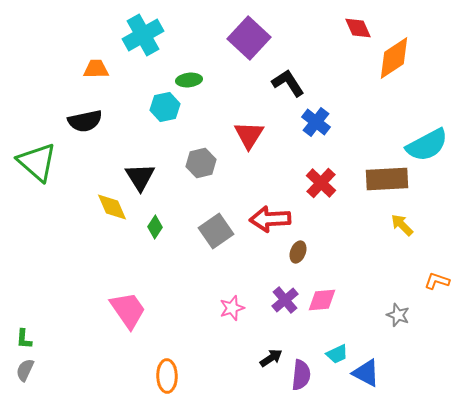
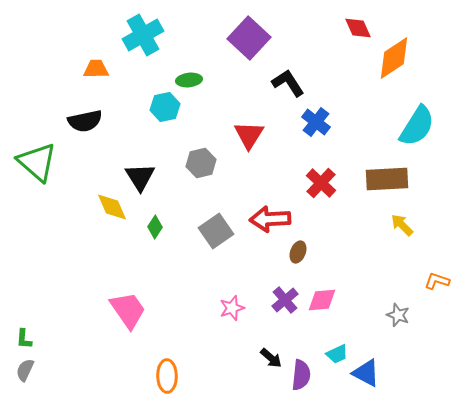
cyan semicircle: moved 10 px left, 19 px up; rotated 30 degrees counterclockwise
black arrow: rotated 75 degrees clockwise
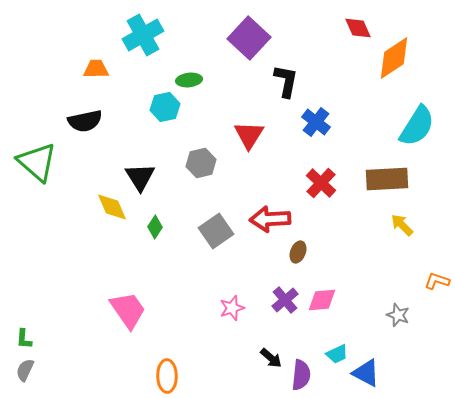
black L-shape: moved 2 px left, 2 px up; rotated 44 degrees clockwise
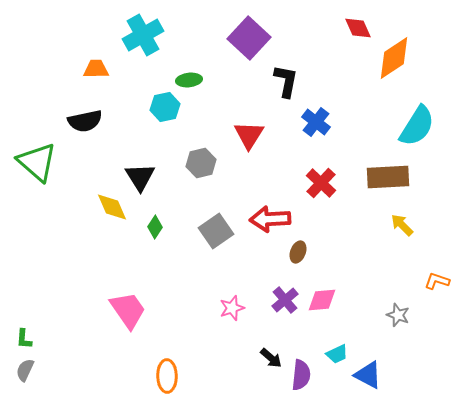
brown rectangle: moved 1 px right, 2 px up
blue triangle: moved 2 px right, 2 px down
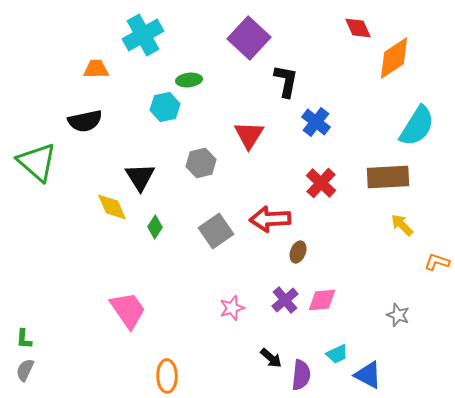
orange L-shape: moved 19 px up
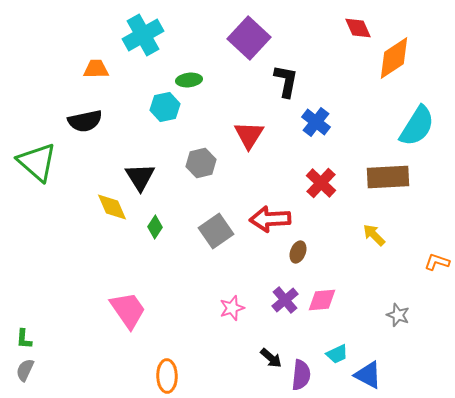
yellow arrow: moved 28 px left, 10 px down
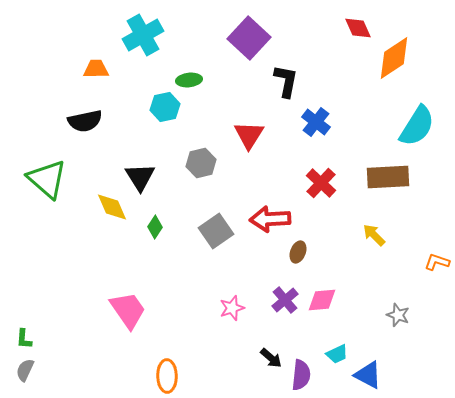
green triangle: moved 10 px right, 17 px down
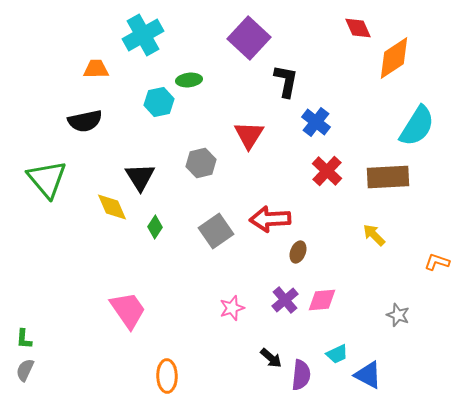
cyan hexagon: moved 6 px left, 5 px up
green triangle: rotated 9 degrees clockwise
red cross: moved 6 px right, 12 px up
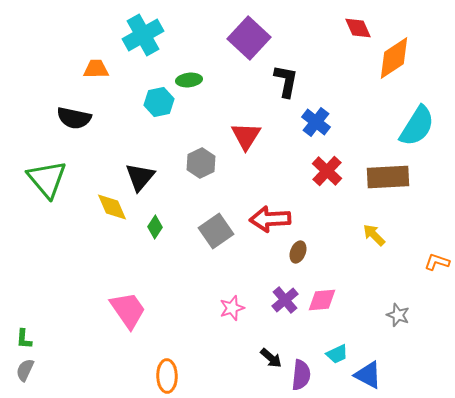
black semicircle: moved 11 px left, 3 px up; rotated 24 degrees clockwise
red triangle: moved 3 px left, 1 px down
gray hexagon: rotated 12 degrees counterclockwise
black triangle: rotated 12 degrees clockwise
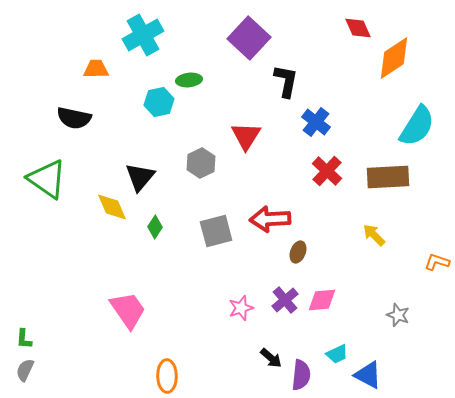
green triangle: rotated 15 degrees counterclockwise
gray square: rotated 20 degrees clockwise
pink star: moved 9 px right
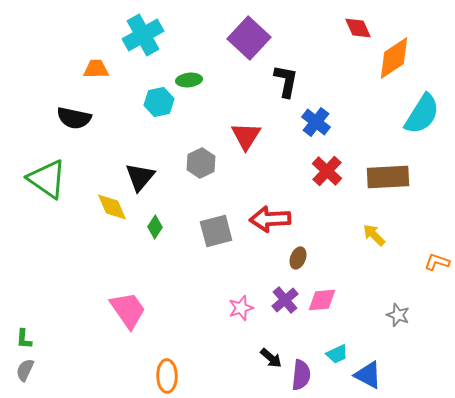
cyan semicircle: moved 5 px right, 12 px up
brown ellipse: moved 6 px down
